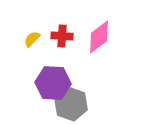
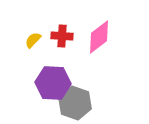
yellow semicircle: moved 1 px right, 1 px down
gray hexagon: moved 4 px right, 1 px up
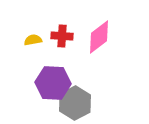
yellow semicircle: rotated 36 degrees clockwise
gray hexagon: rotated 12 degrees clockwise
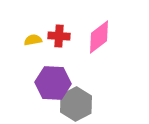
red cross: moved 3 px left
gray hexagon: moved 1 px right, 1 px down
